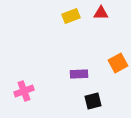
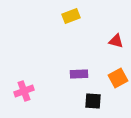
red triangle: moved 15 px right, 28 px down; rotated 14 degrees clockwise
orange square: moved 15 px down
black square: rotated 18 degrees clockwise
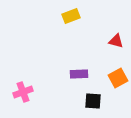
pink cross: moved 1 px left, 1 px down
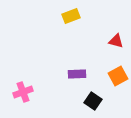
purple rectangle: moved 2 px left
orange square: moved 2 px up
black square: rotated 30 degrees clockwise
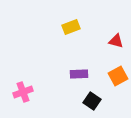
yellow rectangle: moved 11 px down
purple rectangle: moved 2 px right
black square: moved 1 px left
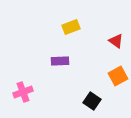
red triangle: rotated 21 degrees clockwise
purple rectangle: moved 19 px left, 13 px up
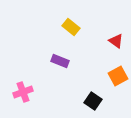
yellow rectangle: rotated 60 degrees clockwise
purple rectangle: rotated 24 degrees clockwise
black square: moved 1 px right
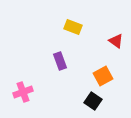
yellow rectangle: moved 2 px right; rotated 18 degrees counterclockwise
purple rectangle: rotated 48 degrees clockwise
orange square: moved 15 px left
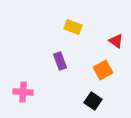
orange square: moved 6 px up
pink cross: rotated 24 degrees clockwise
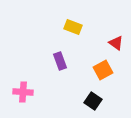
red triangle: moved 2 px down
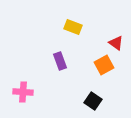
orange square: moved 1 px right, 5 px up
